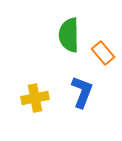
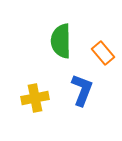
green semicircle: moved 8 px left, 6 px down
blue L-shape: moved 2 px up
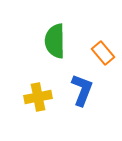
green semicircle: moved 6 px left
yellow cross: moved 3 px right, 1 px up
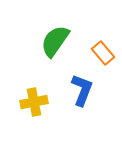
green semicircle: rotated 36 degrees clockwise
yellow cross: moved 4 px left, 5 px down
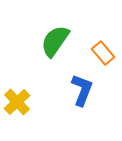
yellow cross: moved 17 px left; rotated 32 degrees counterclockwise
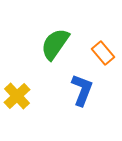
green semicircle: moved 3 px down
yellow cross: moved 6 px up
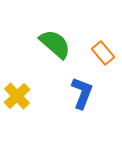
green semicircle: rotated 96 degrees clockwise
blue L-shape: moved 3 px down
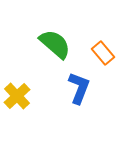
blue L-shape: moved 3 px left, 5 px up
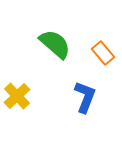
blue L-shape: moved 6 px right, 9 px down
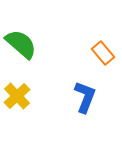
green semicircle: moved 34 px left
